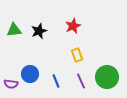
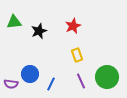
green triangle: moved 8 px up
blue line: moved 5 px left, 3 px down; rotated 48 degrees clockwise
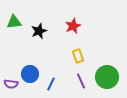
yellow rectangle: moved 1 px right, 1 px down
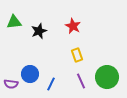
red star: rotated 21 degrees counterclockwise
yellow rectangle: moved 1 px left, 1 px up
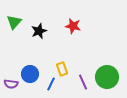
green triangle: rotated 42 degrees counterclockwise
red star: rotated 14 degrees counterclockwise
yellow rectangle: moved 15 px left, 14 px down
purple line: moved 2 px right, 1 px down
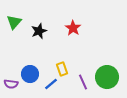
red star: moved 2 px down; rotated 21 degrees clockwise
blue line: rotated 24 degrees clockwise
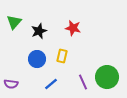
red star: rotated 21 degrees counterclockwise
yellow rectangle: moved 13 px up; rotated 32 degrees clockwise
blue circle: moved 7 px right, 15 px up
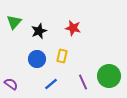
green circle: moved 2 px right, 1 px up
purple semicircle: rotated 152 degrees counterclockwise
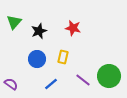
yellow rectangle: moved 1 px right, 1 px down
purple line: moved 2 px up; rotated 28 degrees counterclockwise
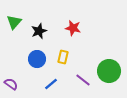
green circle: moved 5 px up
